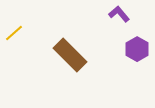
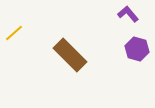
purple L-shape: moved 9 px right
purple hexagon: rotated 15 degrees counterclockwise
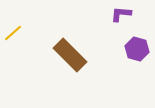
purple L-shape: moved 7 px left; rotated 45 degrees counterclockwise
yellow line: moved 1 px left
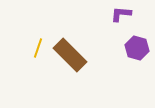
yellow line: moved 25 px right, 15 px down; rotated 30 degrees counterclockwise
purple hexagon: moved 1 px up
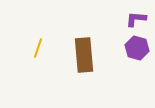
purple L-shape: moved 15 px right, 5 px down
brown rectangle: moved 14 px right; rotated 40 degrees clockwise
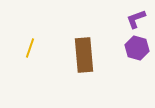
purple L-shape: rotated 25 degrees counterclockwise
yellow line: moved 8 px left
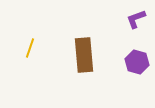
purple hexagon: moved 14 px down
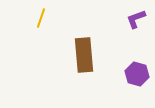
yellow line: moved 11 px right, 30 px up
purple hexagon: moved 12 px down
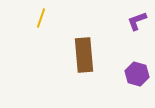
purple L-shape: moved 1 px right, 2 px down
